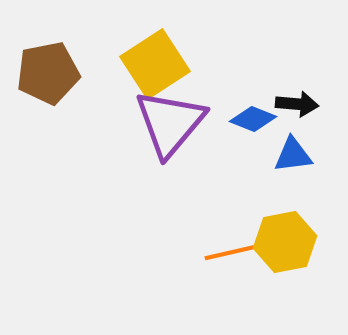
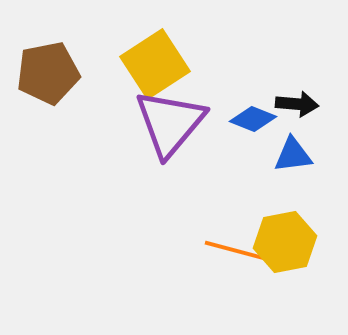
orange line: rotated 28 degrees clockwise
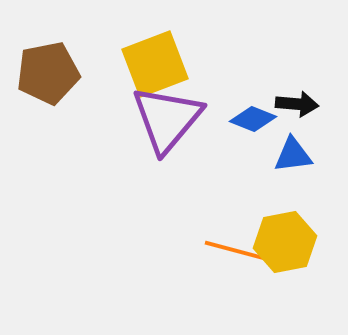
yellow square: rotated 12 degrees clockwise
purple triangle: moved 3 px left, 4 px up
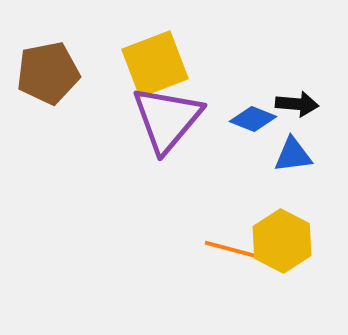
yellow hexagon: moved 3 px left, 1 px up; rotated 22 degrees counterclockwise
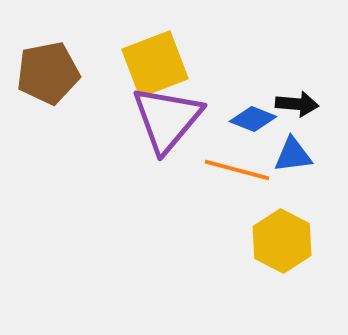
orange line: moved 81 px up
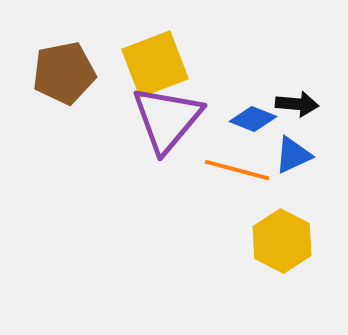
brown pentagon: moved 16 px right
blue triangle: rotated 18 degrees counterclockwise
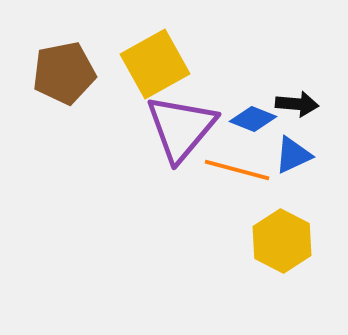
yellow square: rotated 8 degrees counterclockwise
purple triangle: moved 14 px right, 9 px down
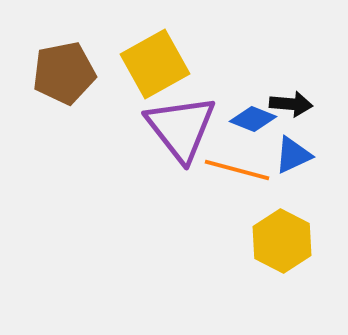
black arrow: moved 6 px left
purple triangle: rotated 18 degrees counterclockwise
